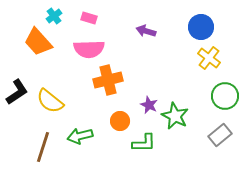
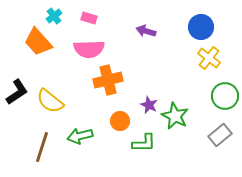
brown line: moved 1 px left
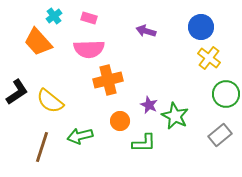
green circle: moved 1 px right, 2 px up
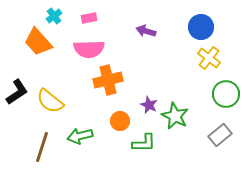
pink rectangle: rotated 28 degrees counterclockwise
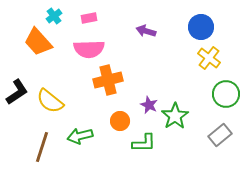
green star: rotated 12 degrees clockwise
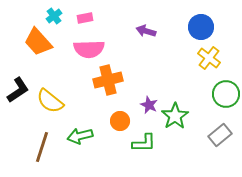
pink rectangle: moved 4 px left
black L-shape: moved 1 px right, 2 px up
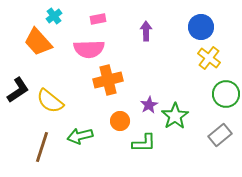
pink rectangle: moved 13 px right, 1 px down
purple arrow: rotated 72 degrees clockwise
purple star: rotated 18 degrees clockwise
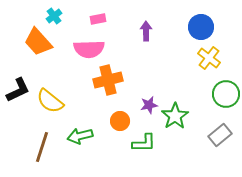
black L-shape: rotated 8 degrees clockwise
purple star: rotated 18 degrees clockwise
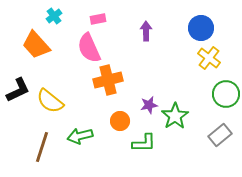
blue circle: moved 1 px down
orange trapezoid: moved 2 px left, 3 px down
pink semicircle: moved 1 px up; rotated 68 degrees clockwise
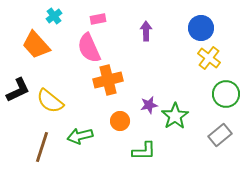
green L-shape: moved 8 px down
